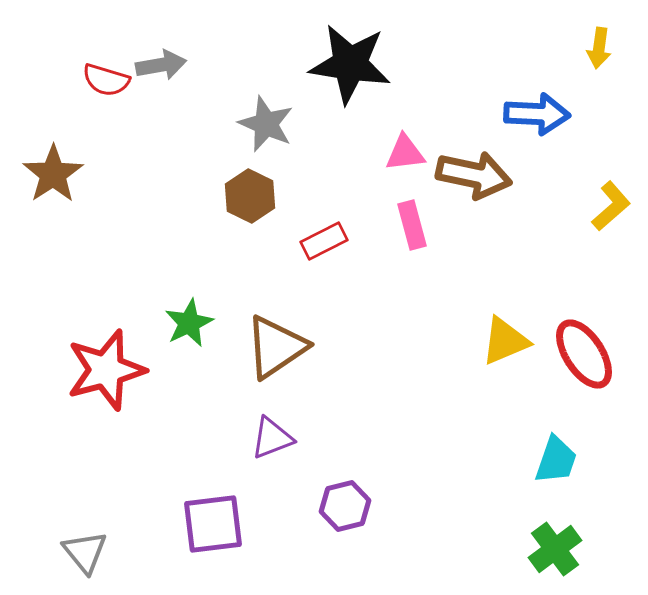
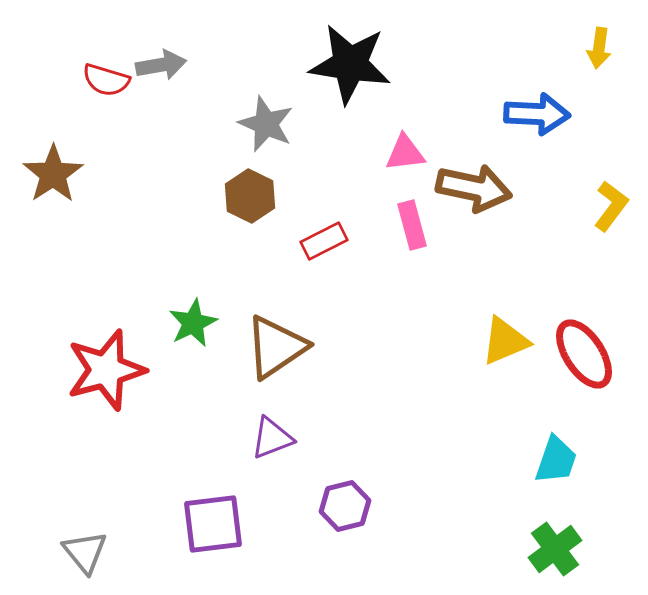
brown arrow: moved 13 px down
yellow L-shape: rotated 12 degrees counterclockwise
green star: moved 4 px right
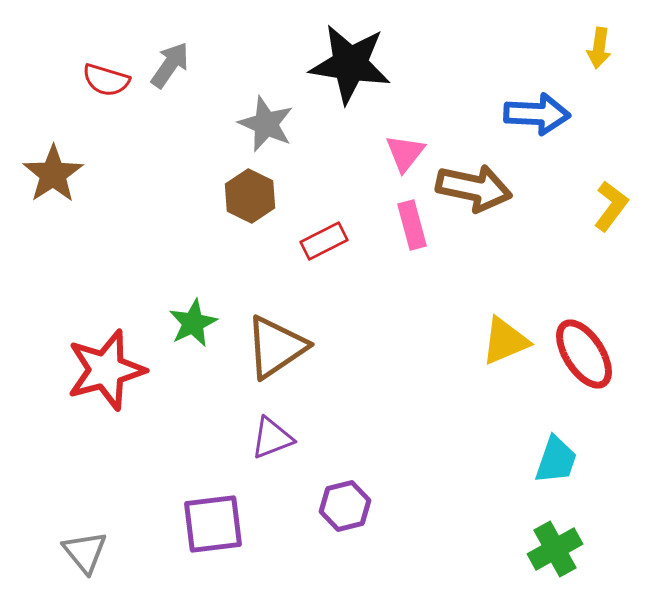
gray arrow: moved 9 px right; rotated 45 degrees counterclockwise
pink triangle: rotated 45 degrees counterclockwise
green cross: rotated 8 degrees clockwise
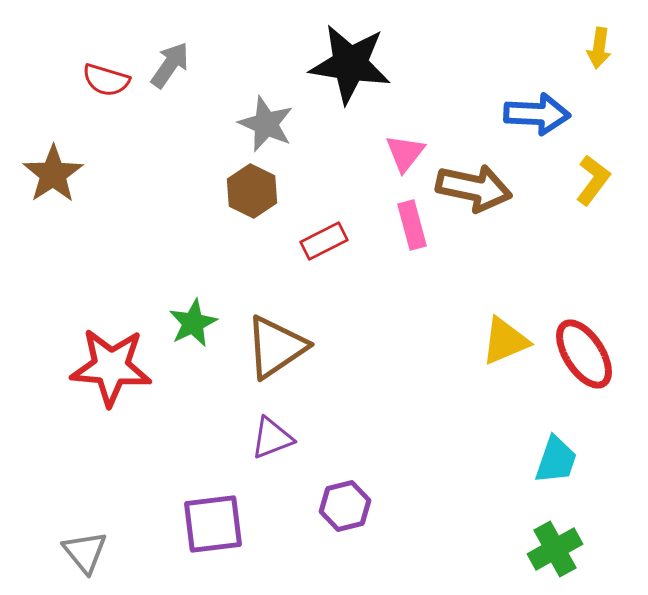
brown hexagon: moved 2 px right, 5 px up
yellow L-shape: moved 18 px left, 26 px up
red star: moved 5 px right, 3 px up; rotated 20 degrees clockwise
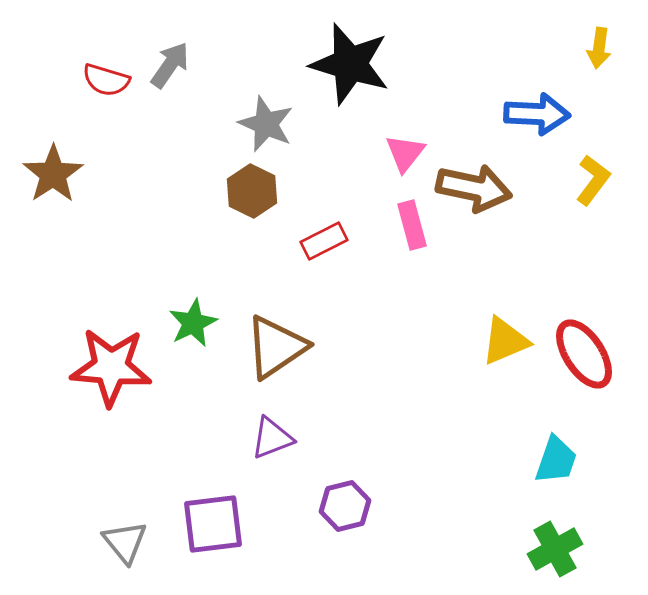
black star: rotated 8 degrees clockwise
gray triangle: moved 40 px right, 10 px up
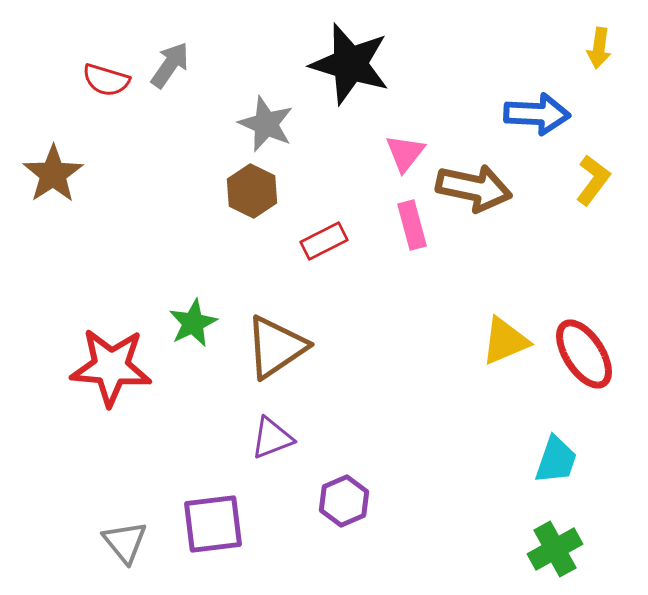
purple hexagon: moved 1 px left, 5 px up; rotated 9 degrees counterclockwise
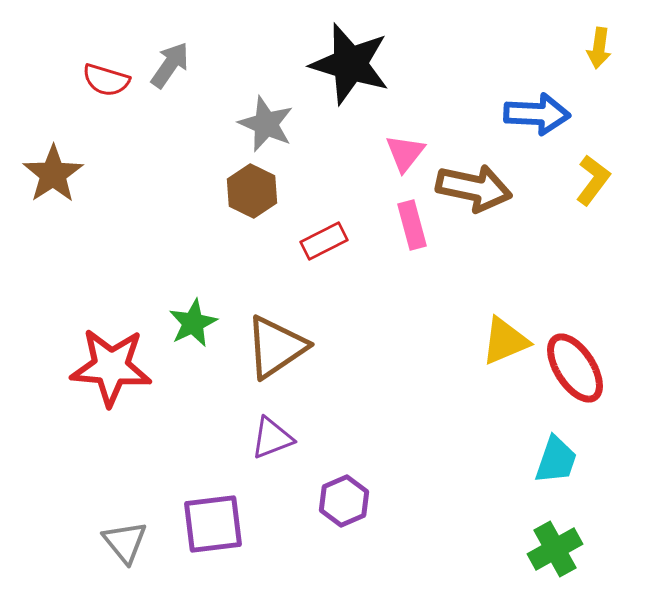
red ellipse: moved 9 px left, 14 px down
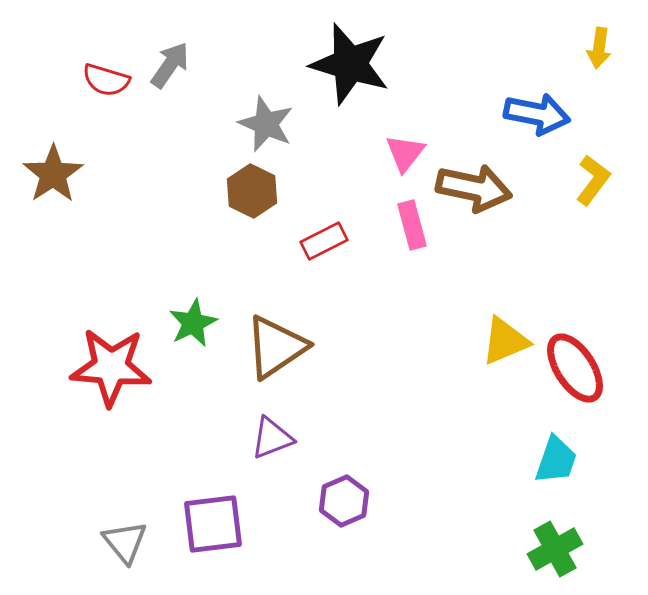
blue arrow: rotated 8 degrees clockwise
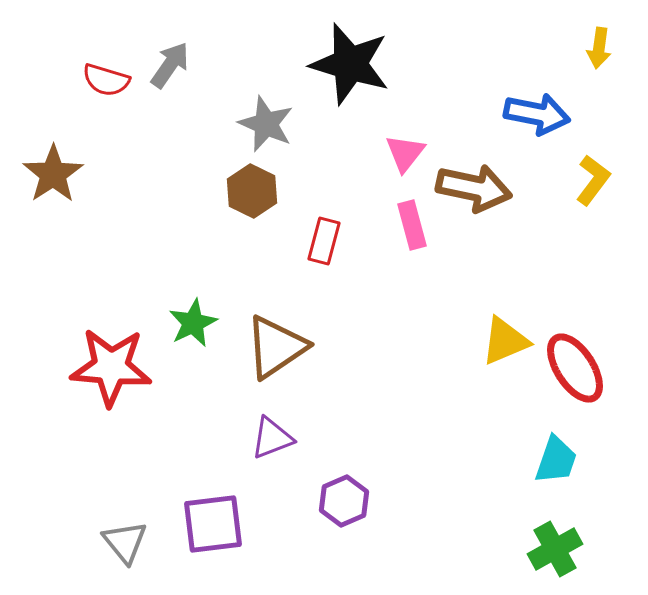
red rectangle: rotated 48 degrees counterclockwise
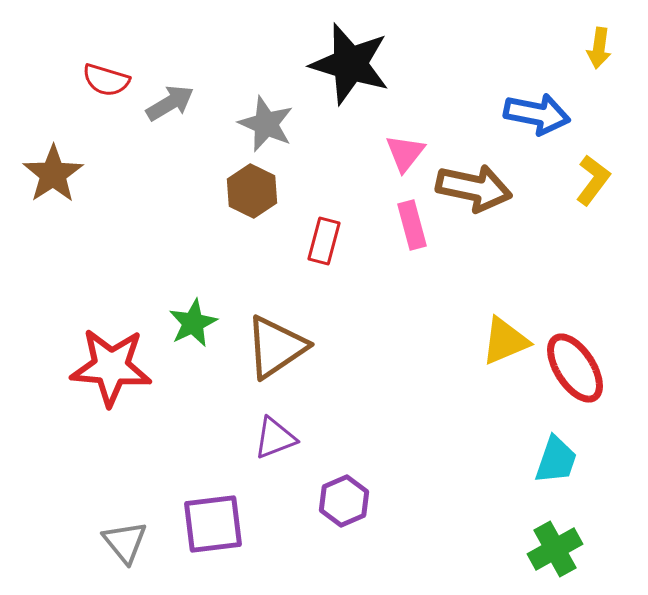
gray arrow: moved 38 px down; rotated 24 degrees clockwise
purple triangle: moved 3 px right
